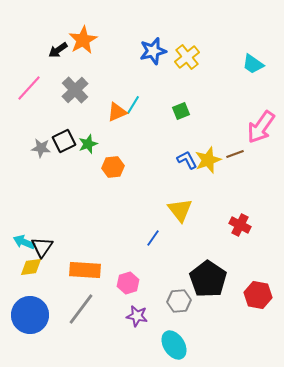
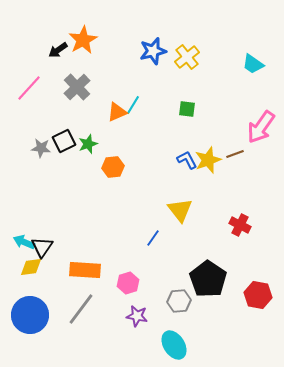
gray cross: moved 2 px right, 3 px up
green square: moved 6 px right, 2 px up; rotated 30 degrees clockwise
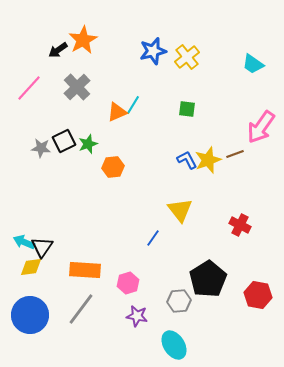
black pentagon: rotated 6 degrees clockwise
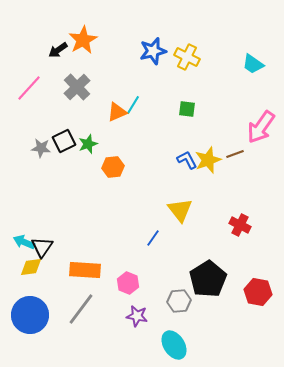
yellow cross: rotated 25 degrees counterclockwise
pink hexagon: rotated 20 degrees counterclockwise
red hexagon: moved 3 px up
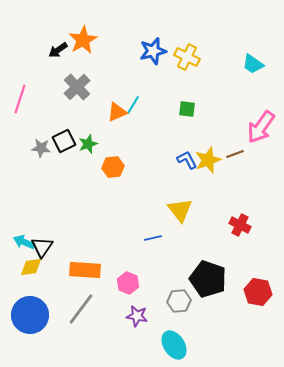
pink line: moved 9 px left, 11 px down; rotated 24 degrees counterclockwise
blue line: rotated 42 degrees clockwise
black pentagon: rotated 21 degrees counterclockwise
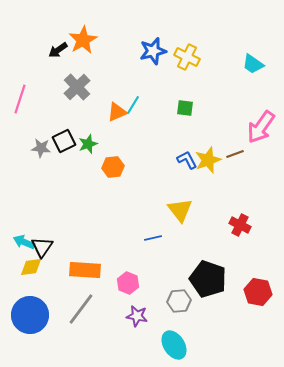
green square: moved 2 px left, 1 px up
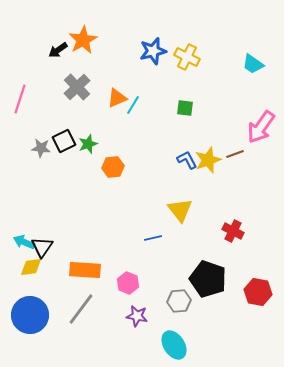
orange triangle: moved 14 px up
red cross: moved 7 px left, 6 px down
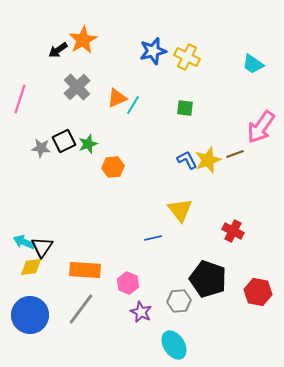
purple star: moved 4 px right, 4 px up; rotated 15 degrees clockwise
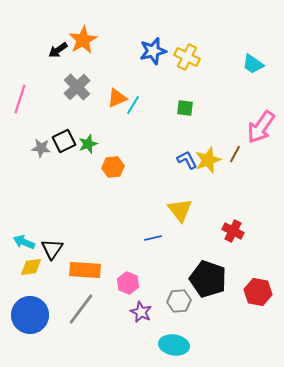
brown line: rotated 42 degrees counterclockwise
black triangle: moved 10 px right, 2 px down
cyan ellipse: rotated 48 degrees counterclockwise
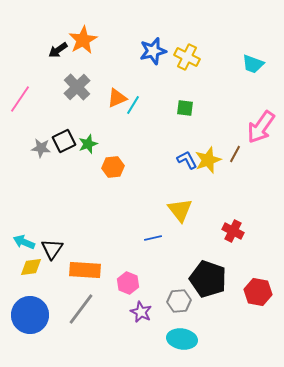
cyan trapezoid: rotated 15 degrees counterclockwise
pink line: rotated 16 degrees clockwise
cyan ellipse: moved 8 px right, 6 px up
